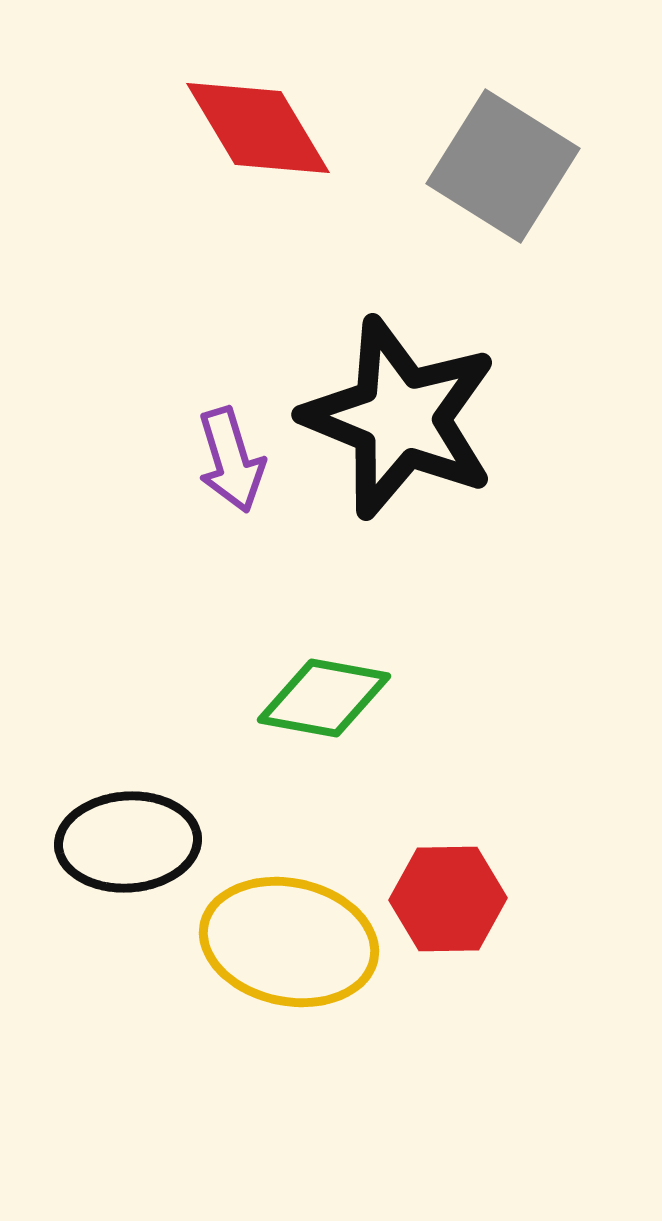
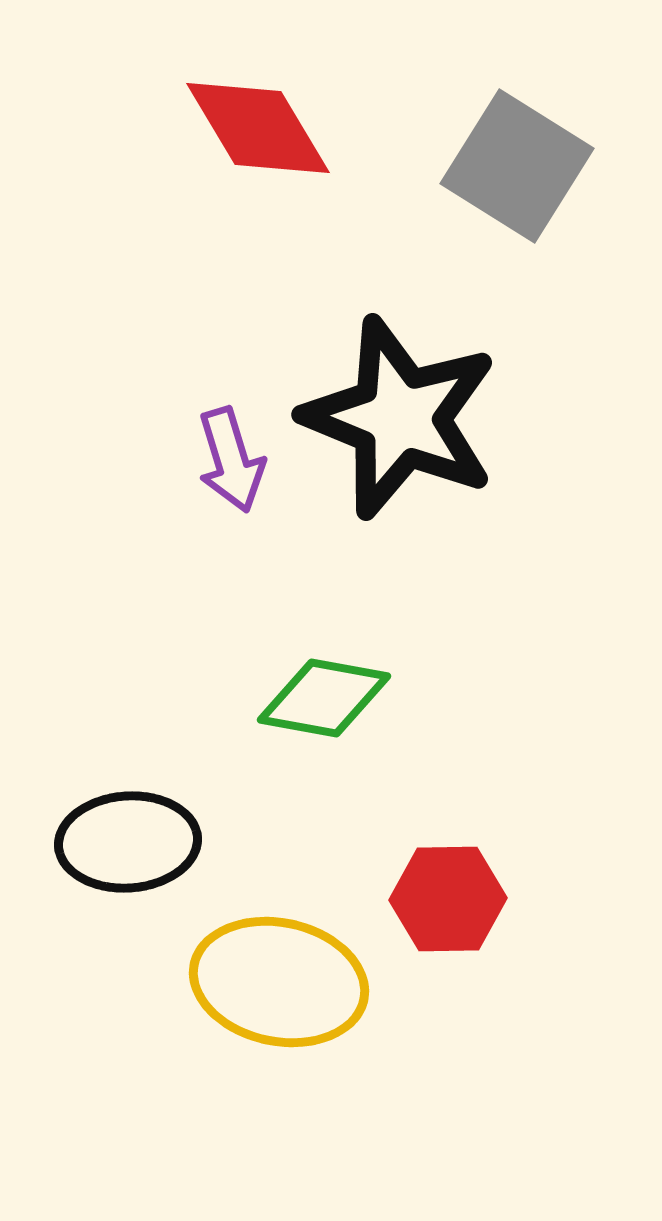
gray square: moved 14 px right
yellow ellipse: moved 10 px left, 40 px down
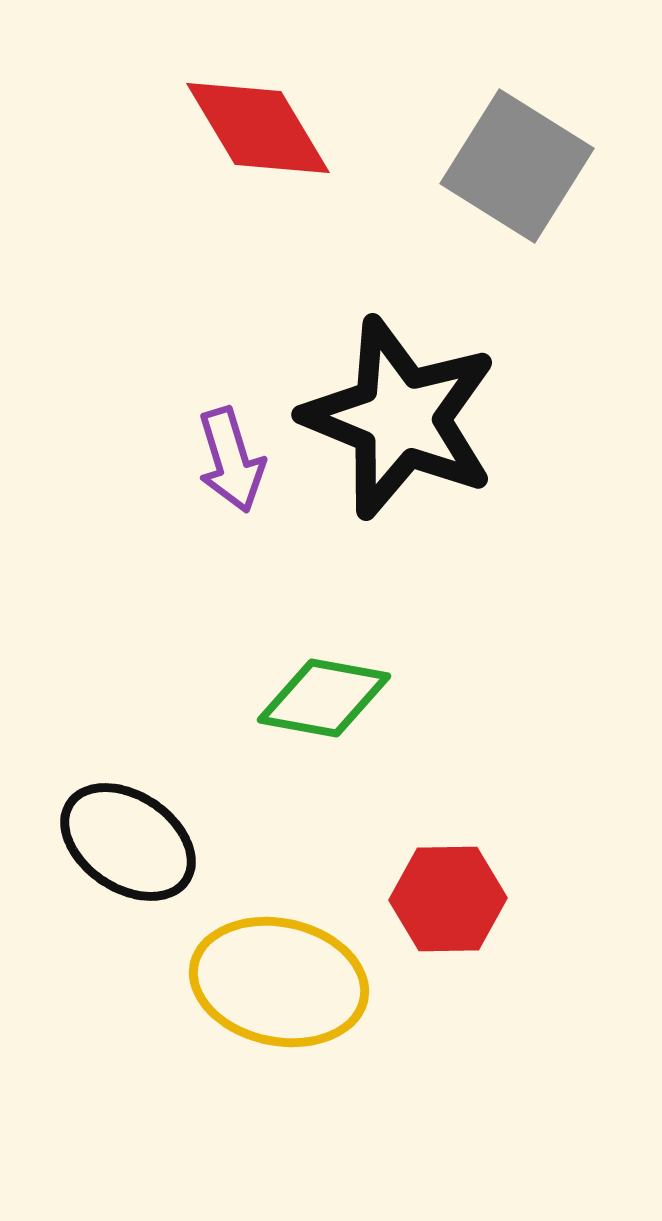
black ellipse: rotated 38 degrees clockwise
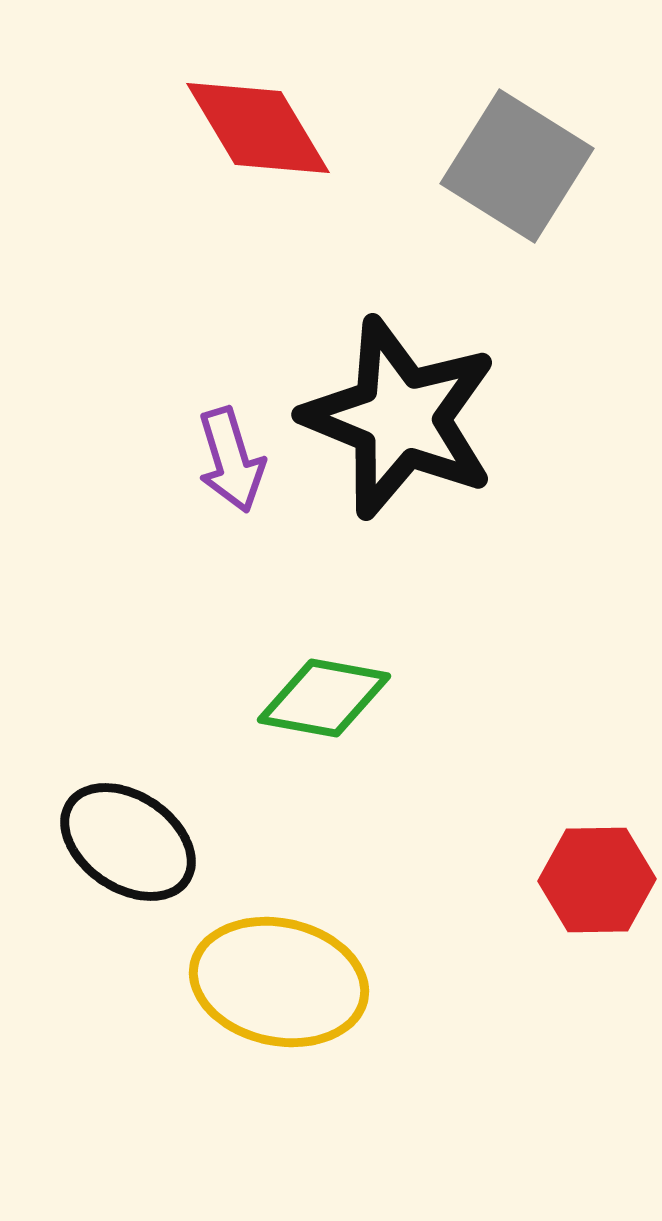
red hexagon: moved 149 px right, 19 px up
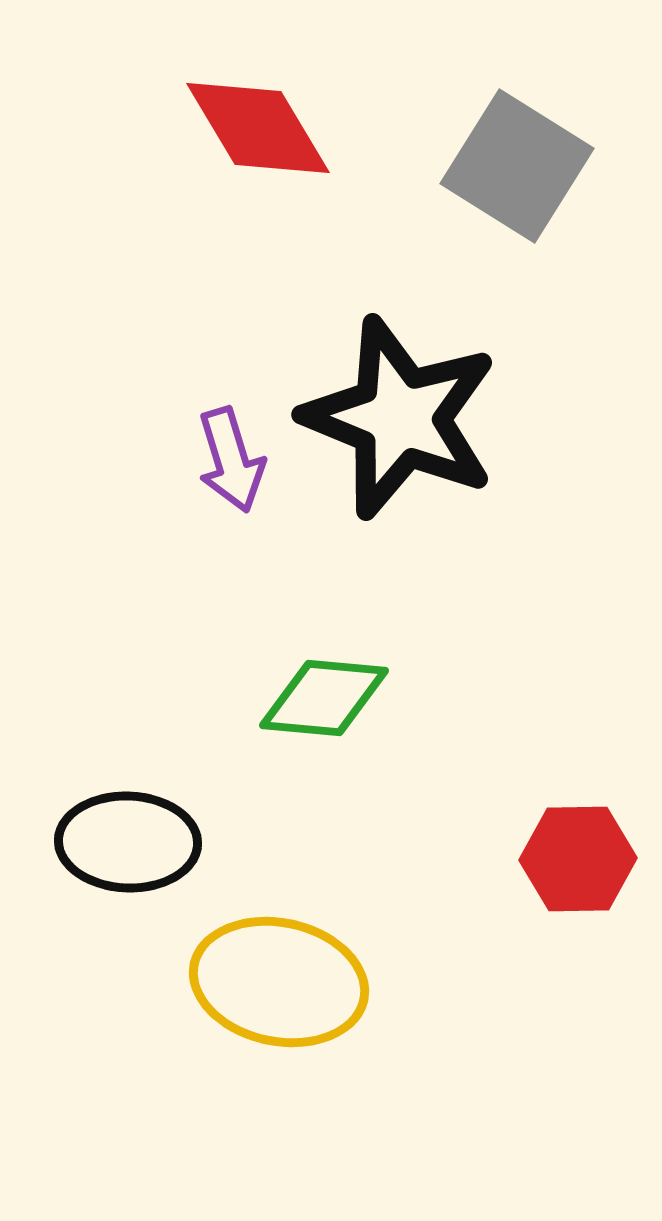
green diamond: rotated 5 degrees counterclockwise
black ellipse: rotated 32 degrees counterclockwise
red hexagon: moved 19 px left, 21 px up
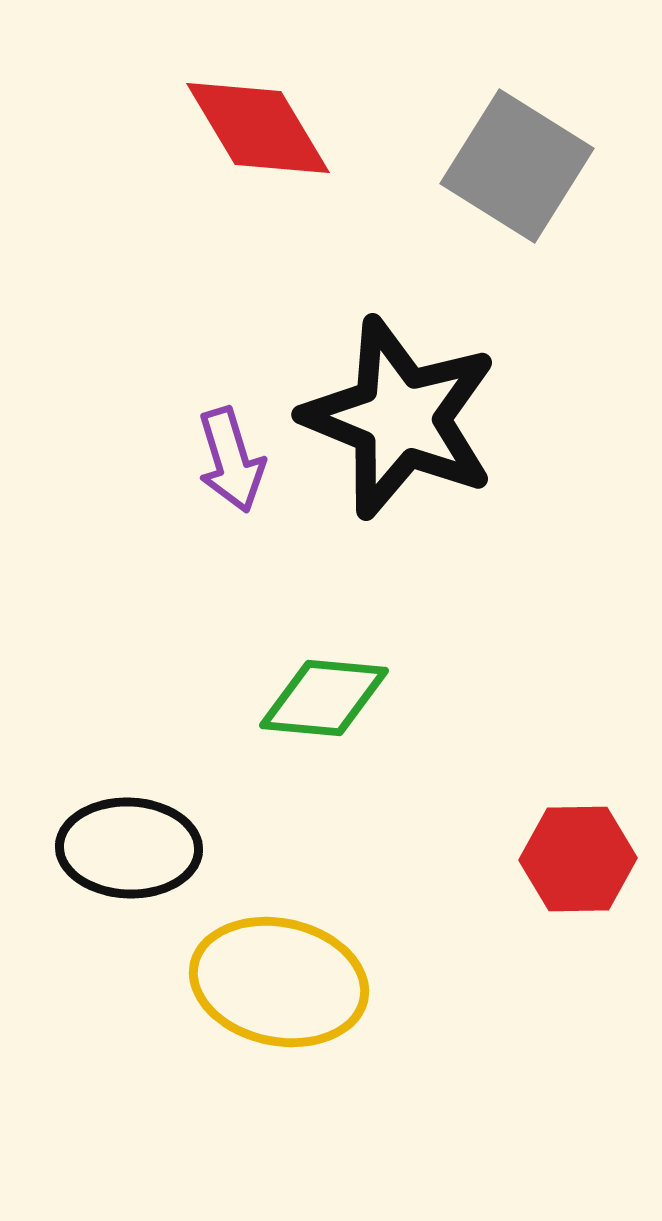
black ellipse: moved 1 px right, 6 px down
